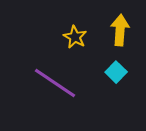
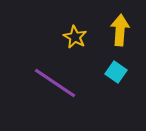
cyan square: rotated 10 degrees counterclockwise
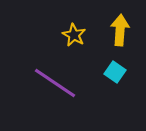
yellow star: moved 1 px left, 2 px up
cyan square: moved 1 px left
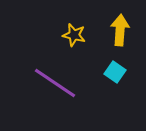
yellow star: rotated 15 degrees counterclockwise
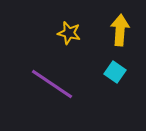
yellow star: moved 5 px left, 2 px up
purple line: moved 3 px left, 1 px down
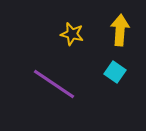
yellow star: moved 3 px right, 1 px down
purple line: moved 2 px right
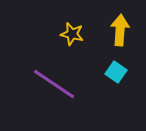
cyan square: moved 1 px right
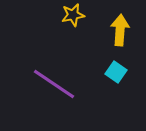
yellow star: moved 1 px right, 19 px up; rotated 25 degrees counterclockwise
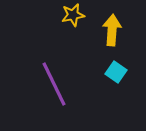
yellow arrow: moved 8 px left
purple line: rotated 30 degrees clockwise
